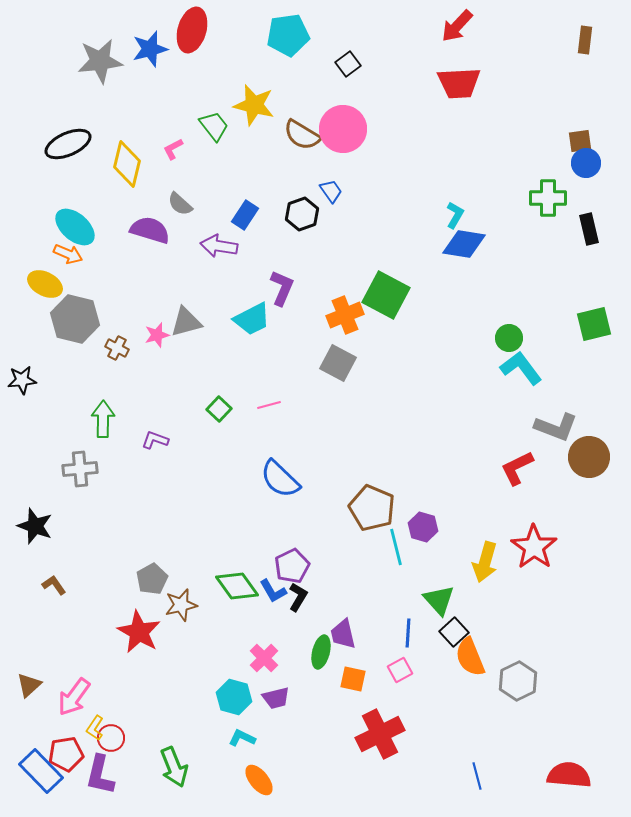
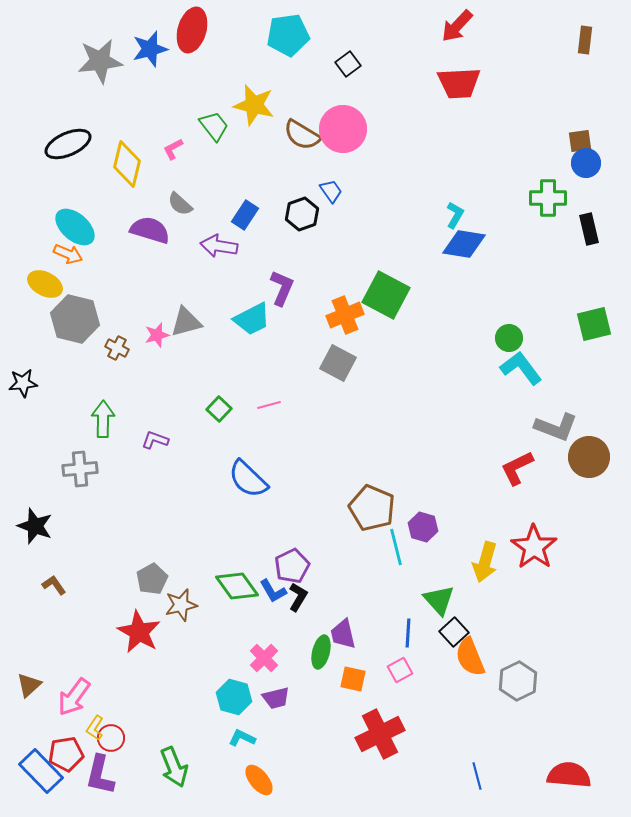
black star at (22, 380): moved 1 px right, 3 px down
blue semicircle at (280, 479): moved 32 px left
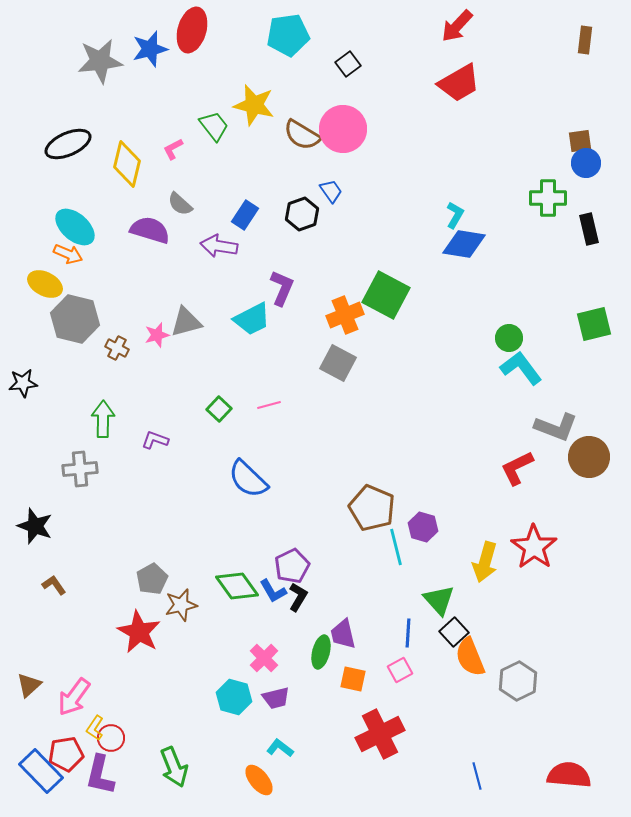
red trapezoid at (459, 83): rotated 27 degrees counterclockwise
cyan L-shape at (242, 738): moved 38 px right, 10 px down; rotated 12 degrees clockwise
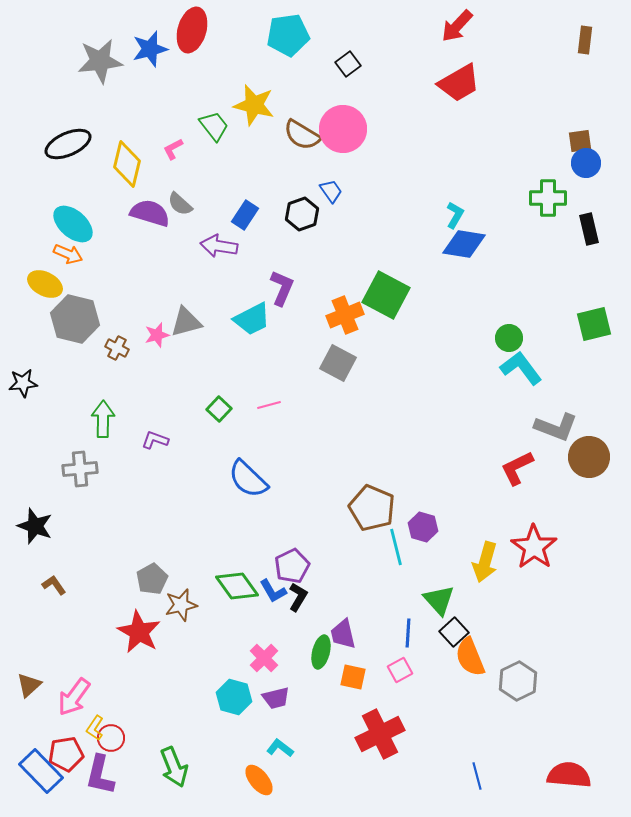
cyan ellipse at (75, 227): moved 2 px left, 3 px up
purple semicircle at (150, 230): moved 17 px up
orange square at (353, 679): moved 2 px up
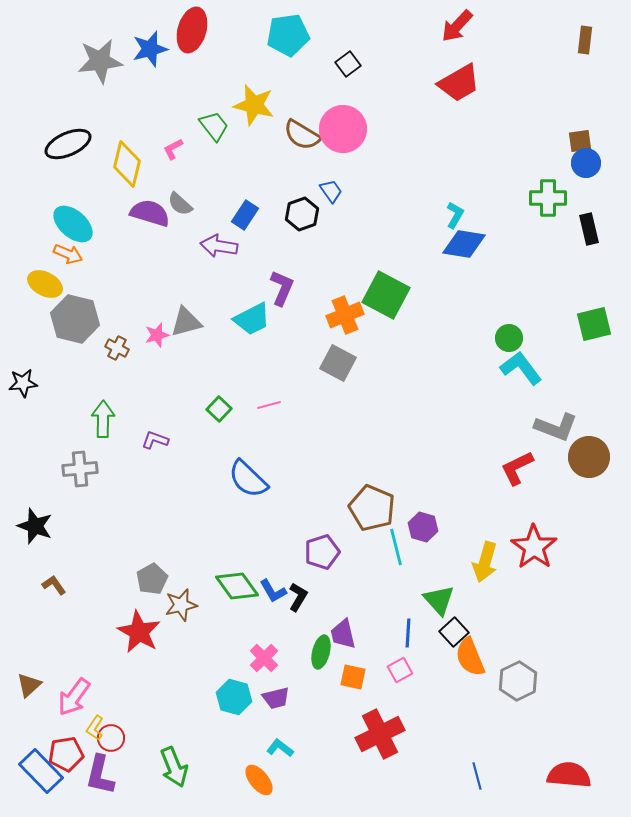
purple pentagon at (292, 566): moved 30 px right, 14 px up; rotated 8 degrees clockwise
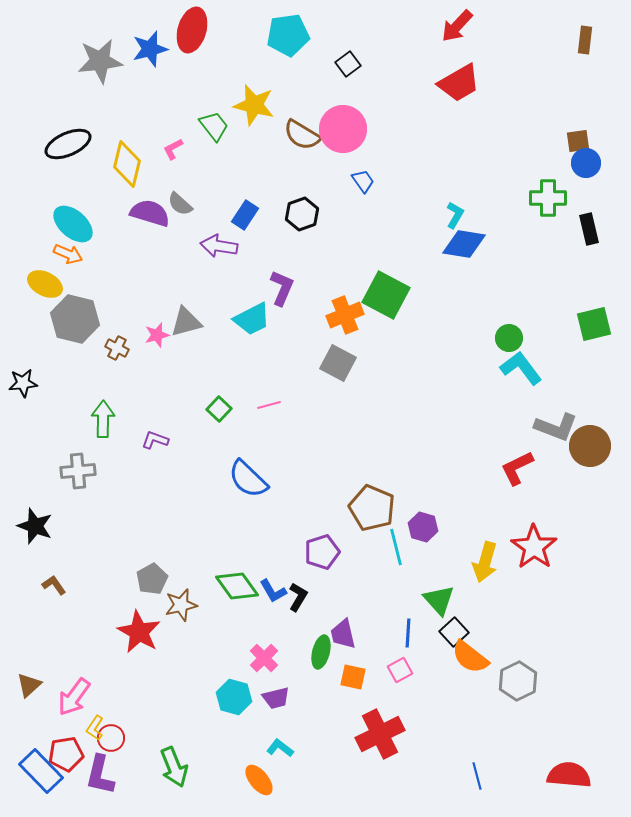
brown square at (580, 141): moved 2 px left
blue trapezoid at (331, 191): moved 32 px right, 10 px up
brown circle at (589, 457): moved 1 px right, 11 px up
gray cross at (80, 469): moved 2 px left, 2 px down
orange semicircle at (470, 657): rotated 30 degrees counterclockwise
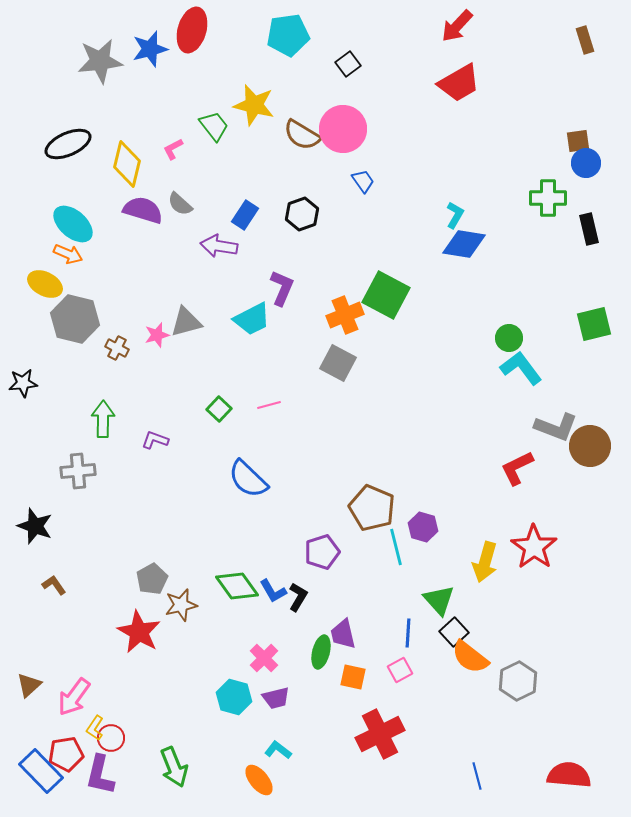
brown rectangle at (585, 40): rotated 24 degrees counterclockwise
purple semicircle at (150, 213): moved 7 px left, 3 px up
cyan L-shape at (280, 748): moved 2 px left, 2 px down
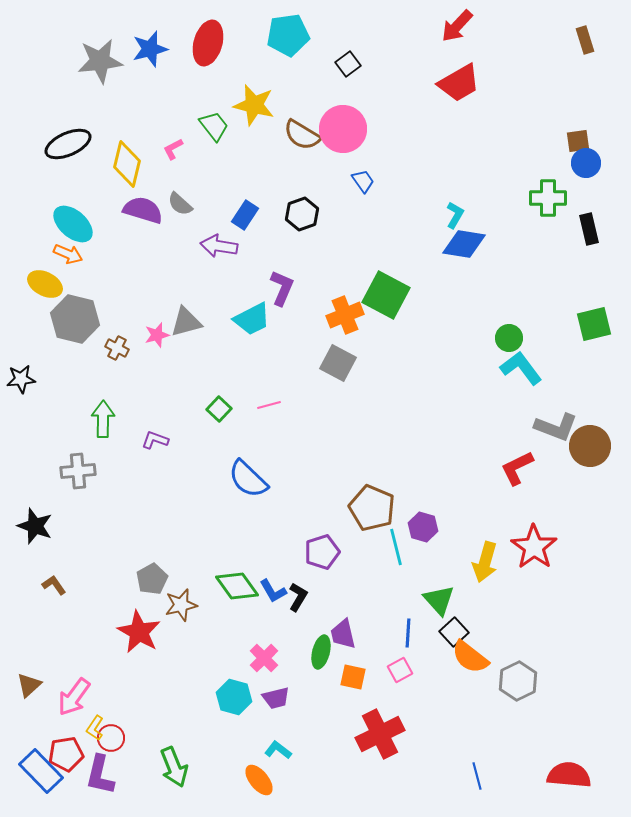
red ellipse at (192, 30): moved 16 px right, 13 px down
black star at (23, 383): moved 2 px left, 4 px up
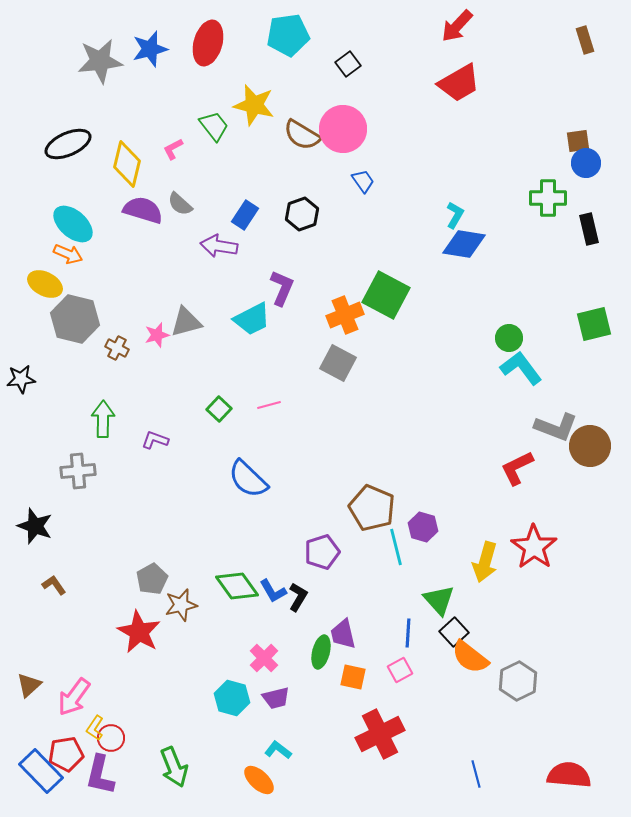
cyan hexagon at (234, 697): moved 2 px left, 1 px down
blue line at (477, 776): moved 1 px left, 2 px up
orange ellipse at (259, 780): rotated 8 degrees counterclockwise
